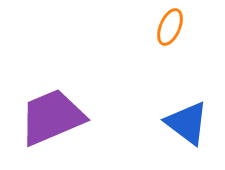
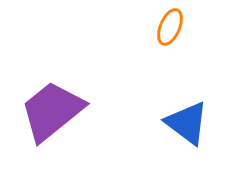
purple trapezoid: moved 6 px up; rotated 16 degrees counterclockwise
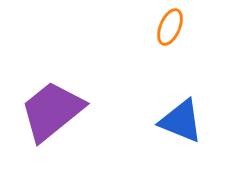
blue triangle: moved 6 px left, 2 px up; rotated 15 degrees counterclockwise
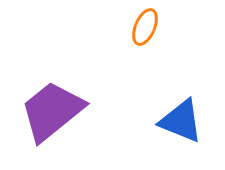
orange ellipse: moved 25 px left
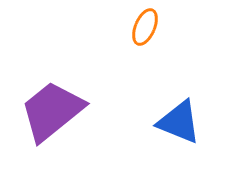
blue triangle: moved 2 px left, 1 px down
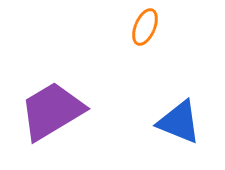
purple trapezoid: rotated 8 degrees clockwise
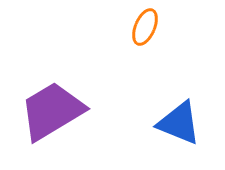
blue triangle: moved 1 px down
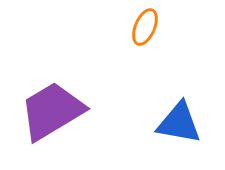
blue triangle: rotated 12 degrees counterclockwise
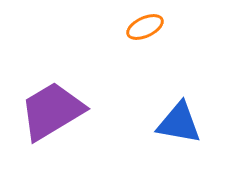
orange ellipse: rotated 42 degrees clockwise
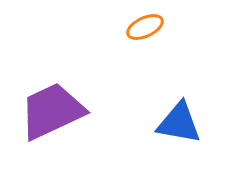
purple trapezoid: rotated 6 degrees clockwise
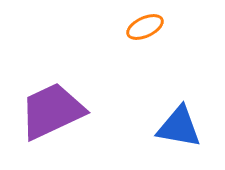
blue triangle: moved 4 px down
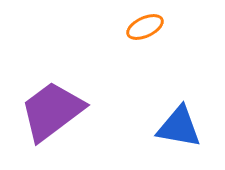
purple trapezoid: rotated 12 degrees counterclockwise
